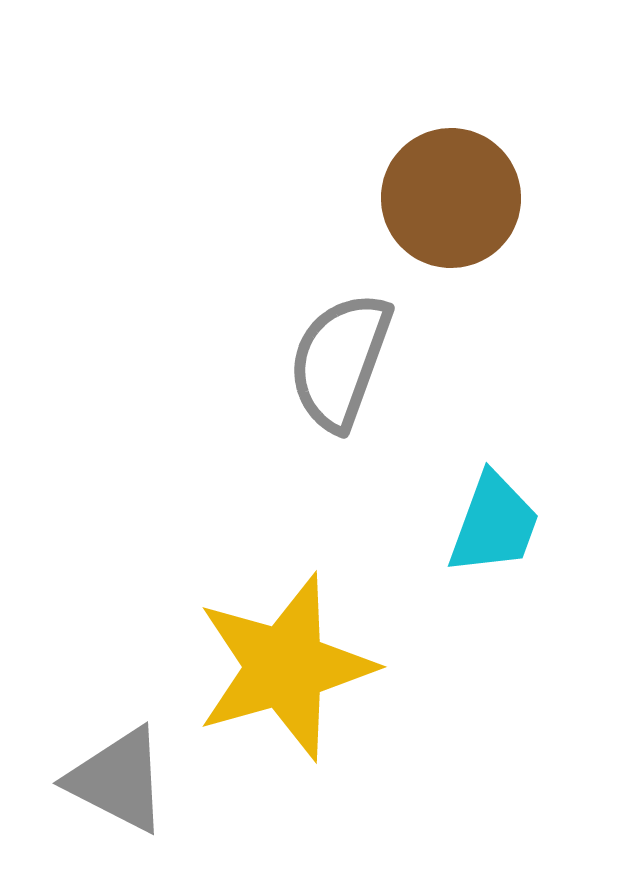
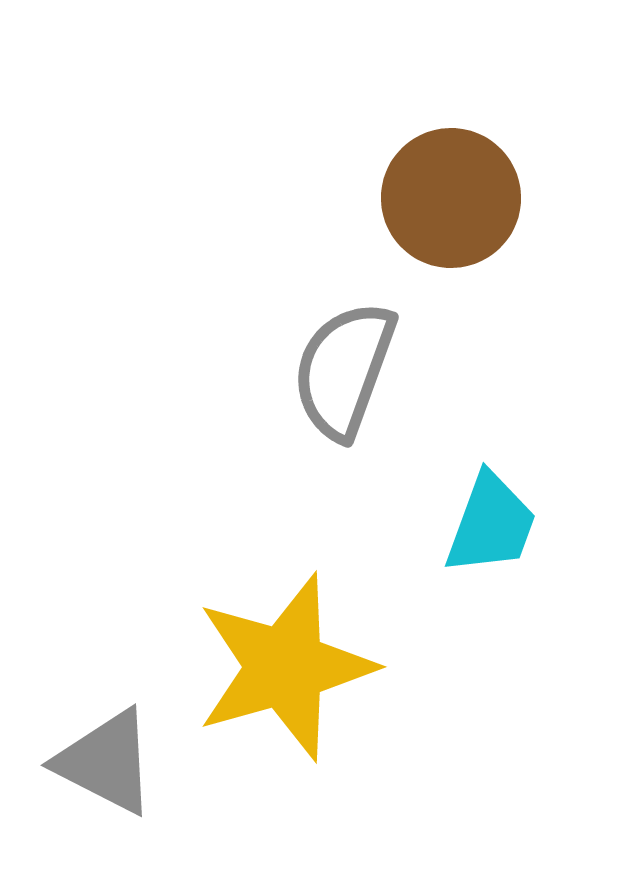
gray semicircle: moved 4 px right, 9 px down
cyan trapezoid: moved 3 px left
gray triangle: moved 12 px left, 18 px up
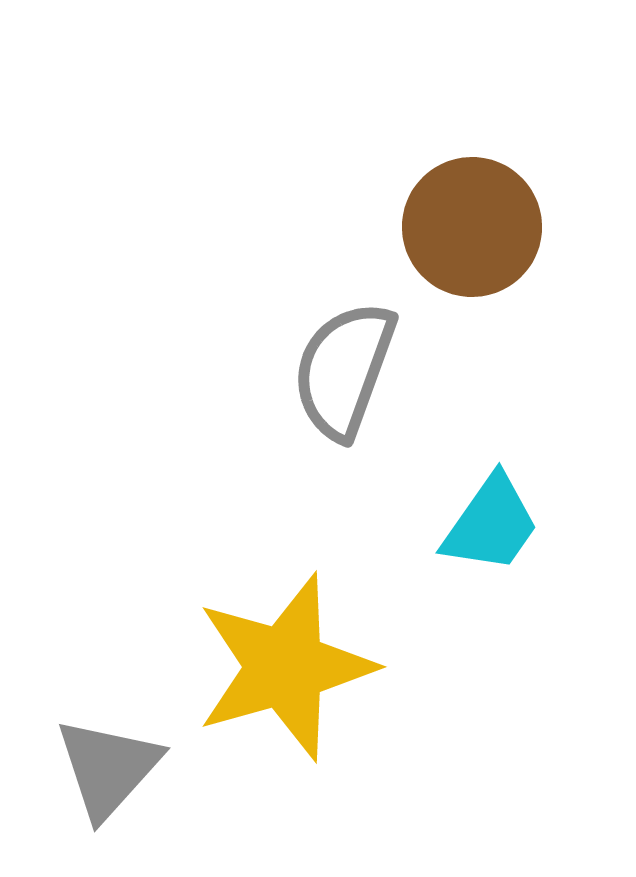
brown circle: moved 21 px right, 29 px down
cyan trapezoid: rotated 15 degrees clockwise
gray triangle: moved 2 px right, 6 px down; rotated 45 degrees clockwise
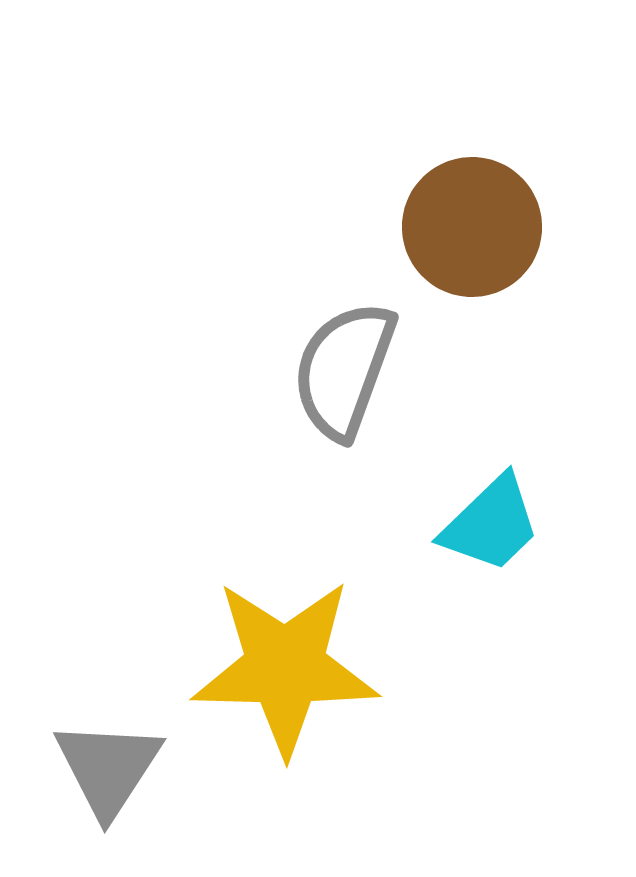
cyan trapezoid: rotated 11 degrees clockwise
yellow star: rotated 17 degrees clockwise
gray triangle: rotated 9 degrees counterclockwise
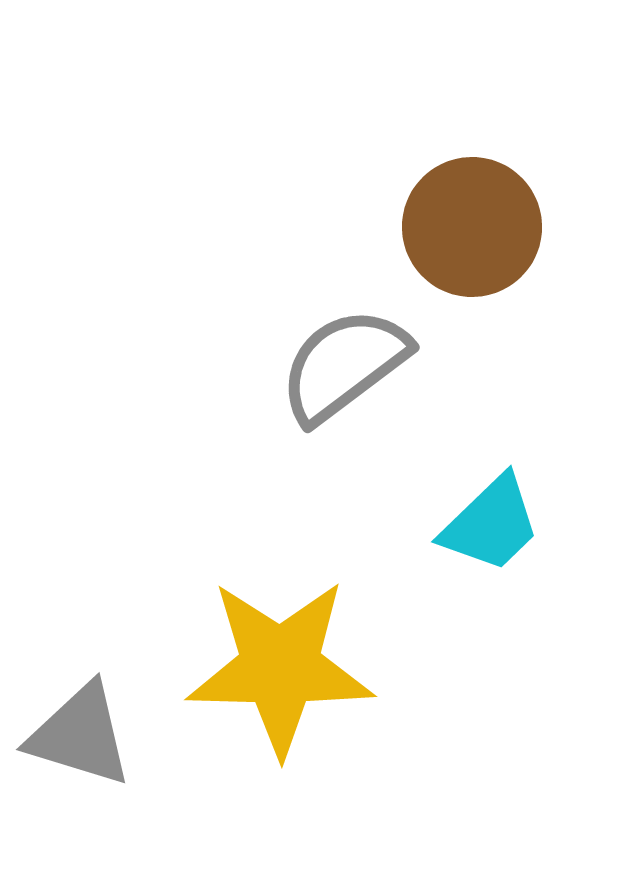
gray semicircle: moved 5 px up; rotated 33 degrees clockwise
yellow star: moved 5 px left
gray triangle: moved 28 px left, 33 px up; rotated 46 degrees counterclockwise
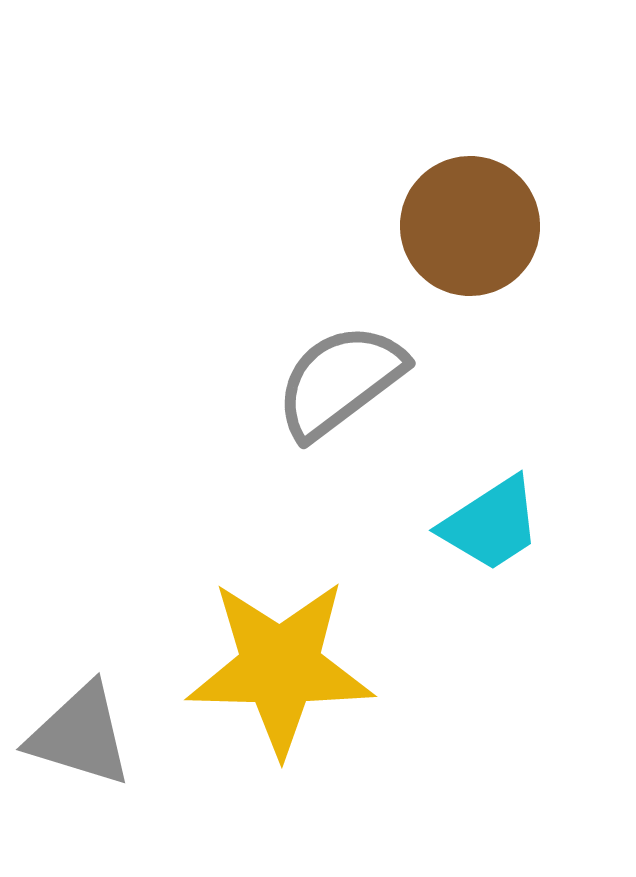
brown circle: moved 2 px left, 1 px up
gray semicircle: moved 4 px left, 16 px down
cyan trapezoid: rotated 11 degrees clockwise
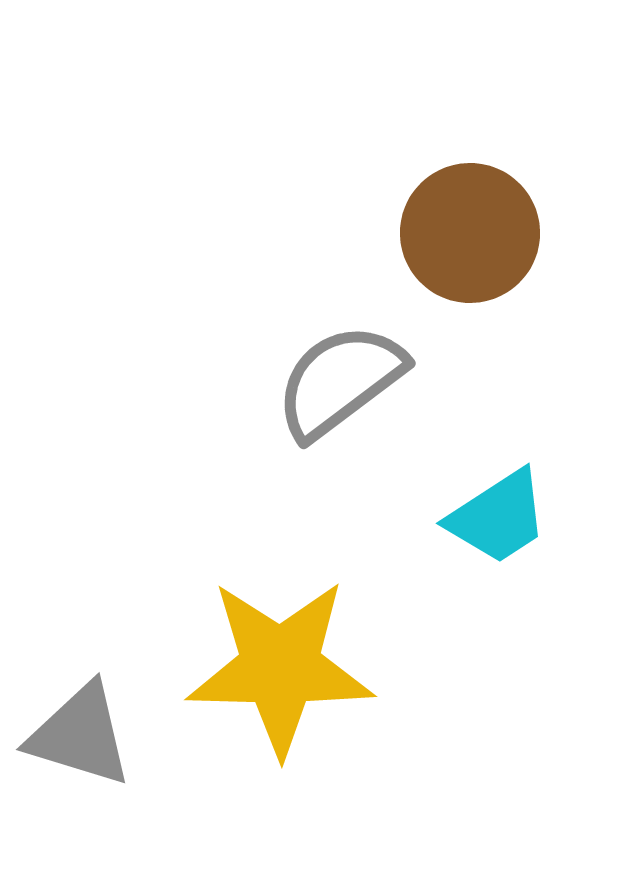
brown circle: moved 7 px down
cyan trapezoid: moved 7 px right, 7 px up
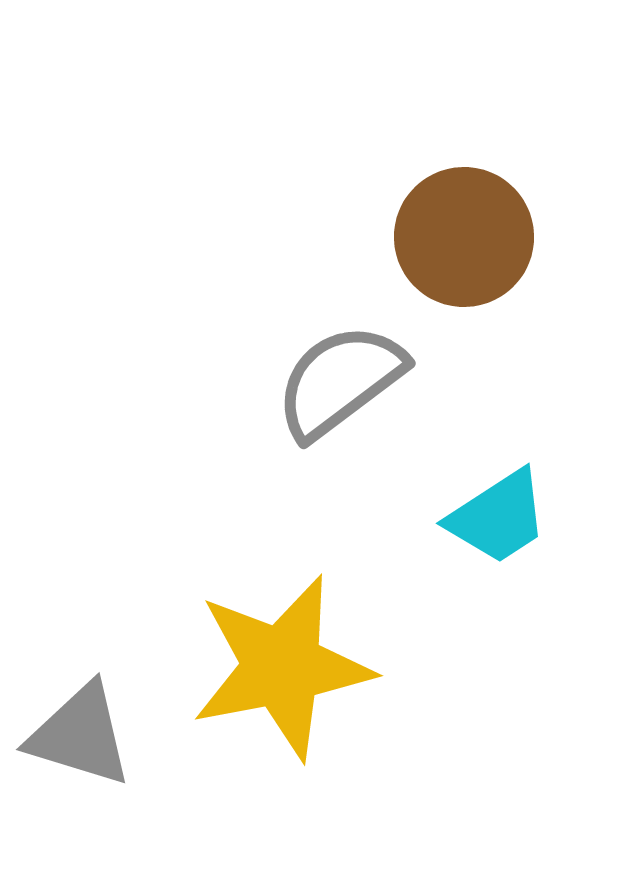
brown circle: moved 6 px left, 4 px down
yellow star: moved 2 px right; rotated 12 degrees counterclockwise
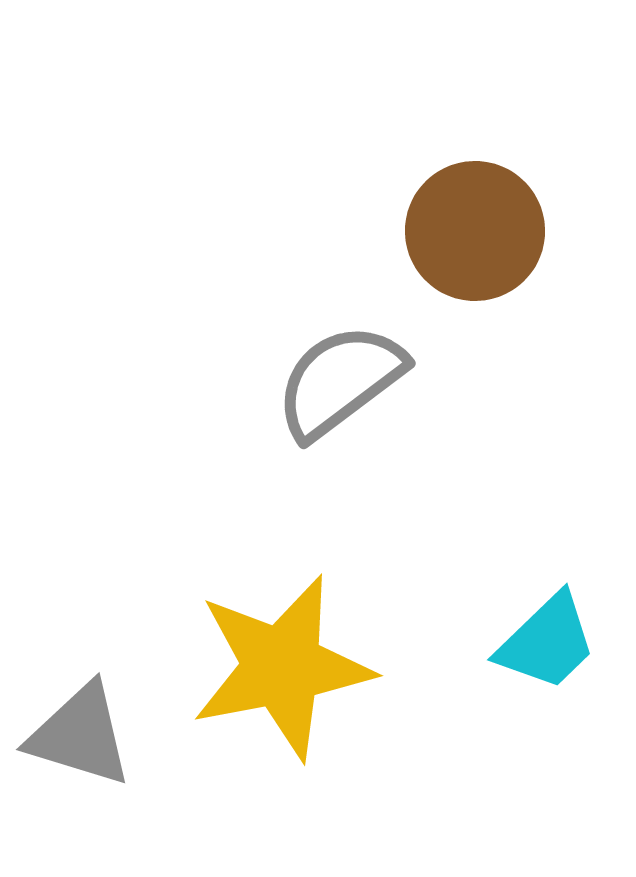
brown circle: moved 11 px right, 6 px up
cyan trapezoid: moved 49 px right, 125 px down; rotated 11 degrees counterclockwise
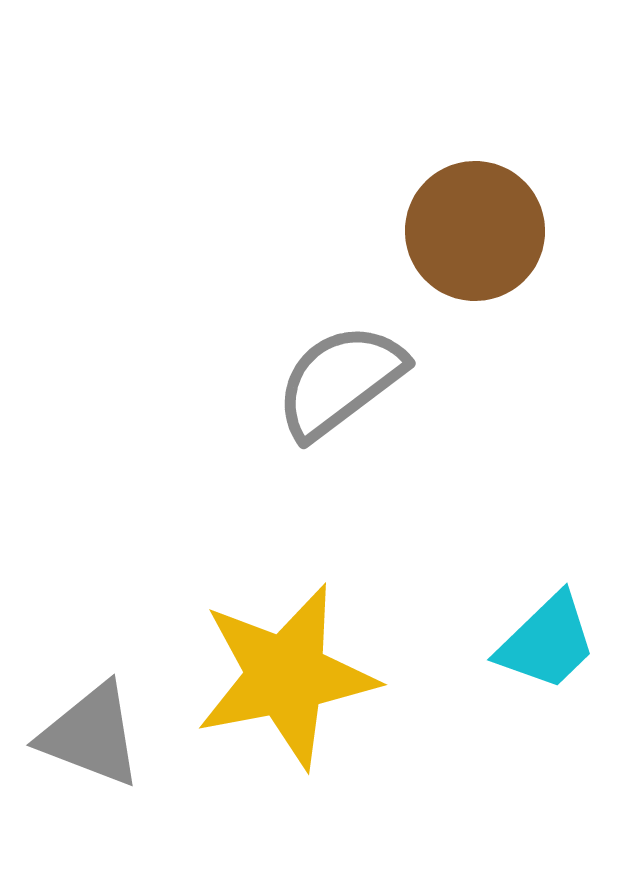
yellow star: moved 4 px right, 9 px down
gray triangle: moved 11 px right; rotated 4 degrees clockwise
